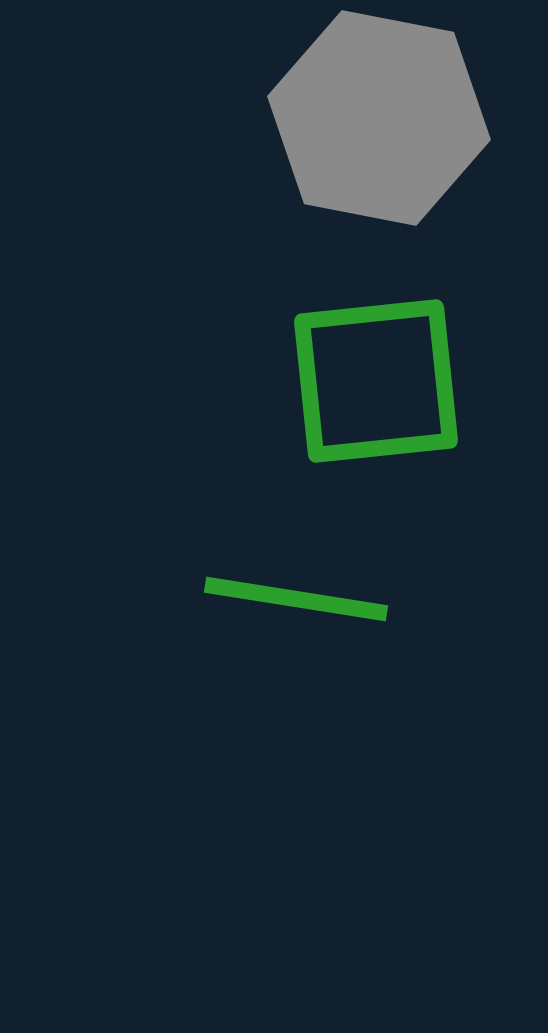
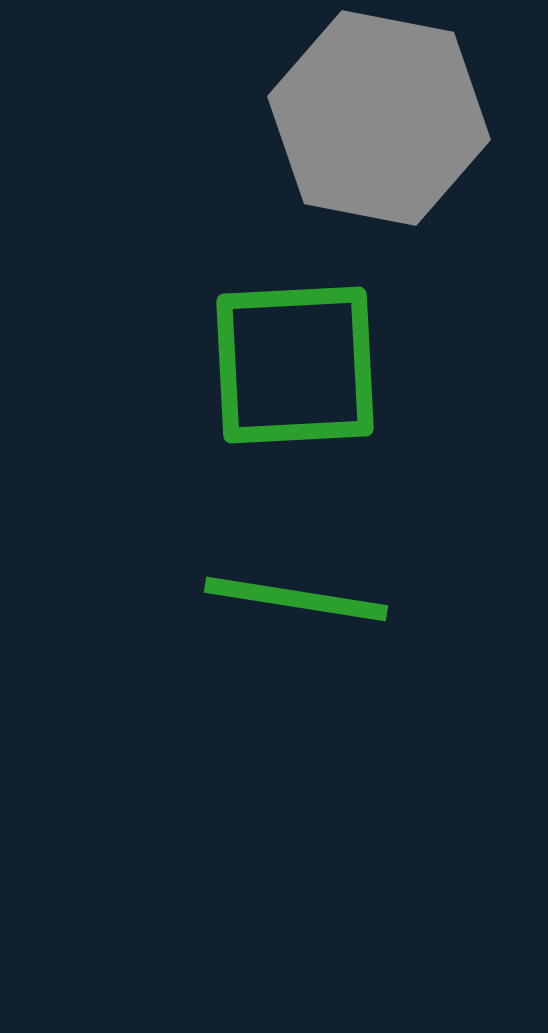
green square: moved 81 px left, 16 px up; rotated 3 degrees clockwise
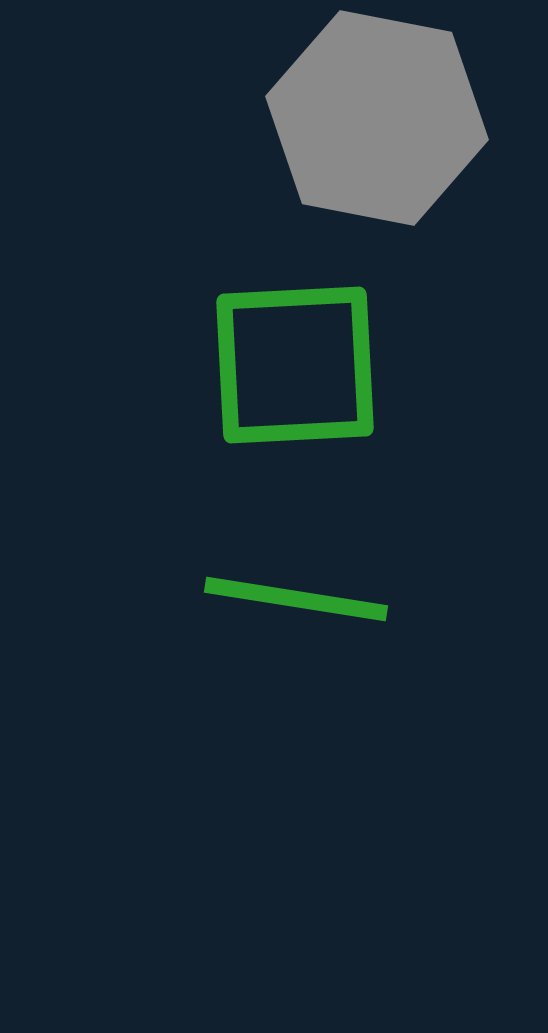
gray hexagon: moved 2 px left
